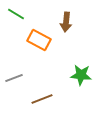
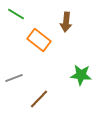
orange rectangle: rotated 10 degrees clockwise
brown line: moved 3 px left; rotated 25 degrees counterclockwise
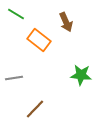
brown arrow: rotated 30 degrees counterclockwise
gray line: rotated 12 degrees clockwise
brown line: moved 4 px left, 10 px down
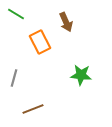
orange rectangle: moved 1 px right, 2 px down; rotated 25 degrees clockwise
gray line: rotated 66 degrees counterclockwise
brown line: moved 2 px left; rotated 25 degrees clockwise
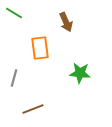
green line: moved 2 px left, 1 px up
orange rectangle: moved 6 px down; rotated 20 degrees clockwise
green star: moved 1 px left, 2 px up
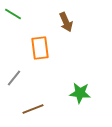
green line: moved 1 px left, 1 px down
green star: moved 20 px down
gray line: rotated 24 degrees clockwise
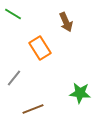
orange rectangle: rotated 25 degrees counterclockwise
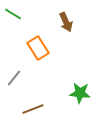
orange rectangle: moved 2 px left
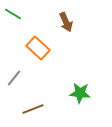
orange rectangle: rotated 15 degrees counterclockwise
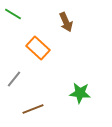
gray line: moved 1 px down
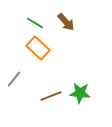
green line: moved 22 px right, 9 px down
brown arrow: rotated 18 degrees counterclockwise
brown line: moved 18 px right, 13 px up
